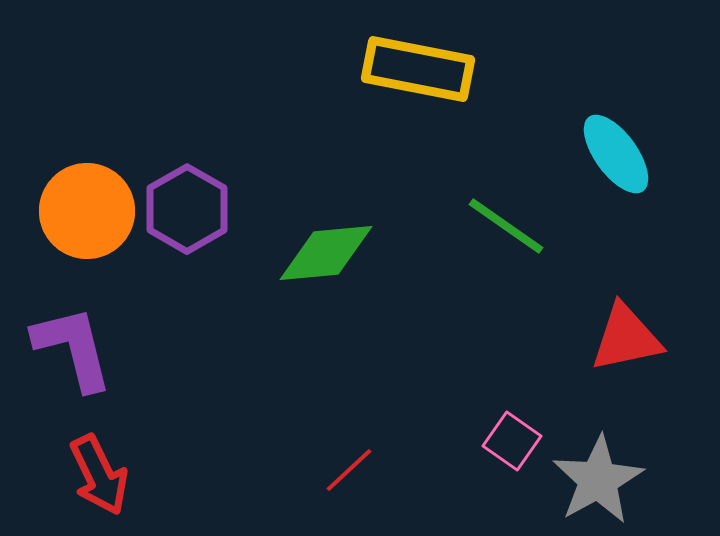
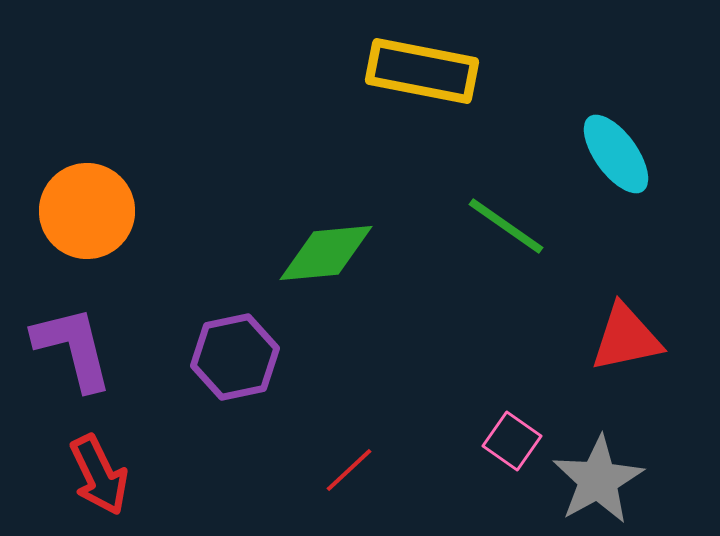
yellow rectangle: moved 4 px right, 2 px down
purple hexagon: moved 48 px right, 148 px down; rotated 18 degrees clockwise
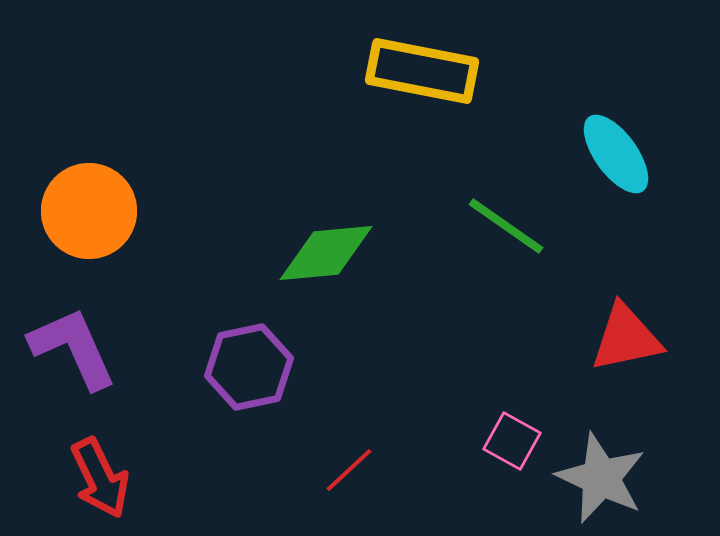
orange circle: moved 2 px right
purple L-shape: rotated 10 degrees counterclockwise
purple hexagon: moved 14 px right, 10 px down
pink square: rotated 6 degrees counterclockwise
red arrow: moved 1 px right, 3 px down
gray star: moved 3 px right, 2 px up; rotated 18 degrees counterclockwise
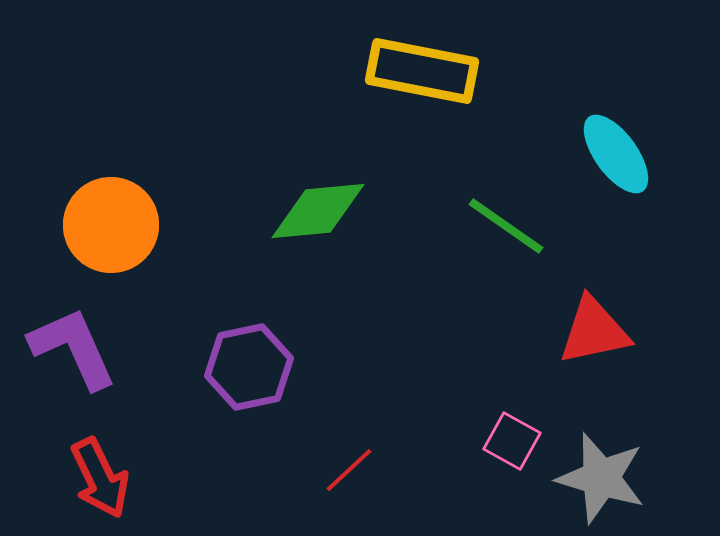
orange circle: moved 22 px right, 14 px down
green diamond: moved 8 px left, 42 px up
red triangle: moved 32 px left, 7 px up
gray star: rotated 8 degrees counterclockwise
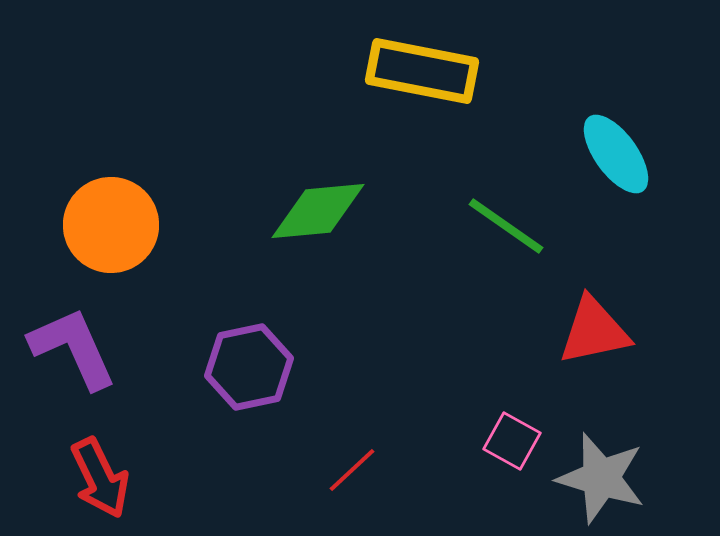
red line: moved 3 px right
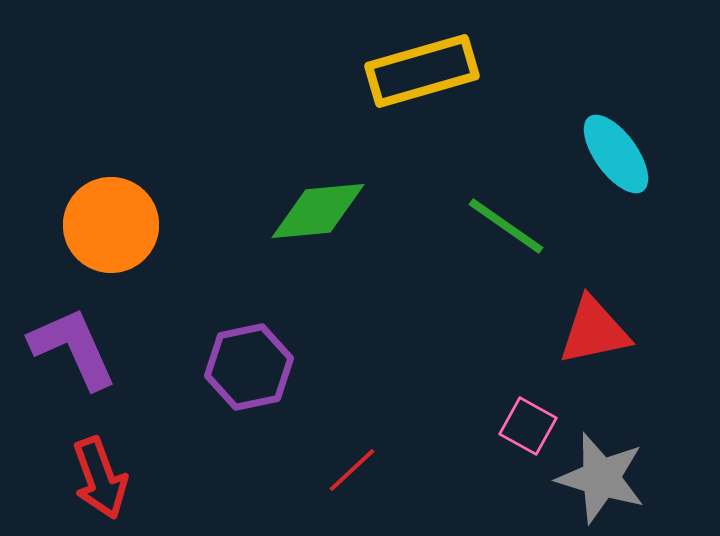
yellow rectangle: rotated 27 degrees counterclockwise
pink square: moved 16 px right, 15 px up
red arrow: rotated 6 degrees clockwise
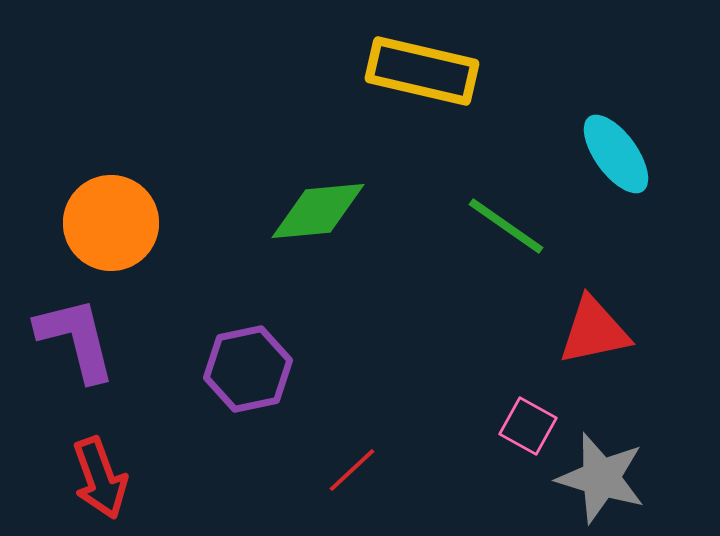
yellow rectangle: rotated 29 degrees clockwise
orange circle: moved 2 px up
purple L-shape: moved 3 px right, 9 px up; rotated 10 degrees clockwise
purple hexagon: moved 1 px left, 2 px down
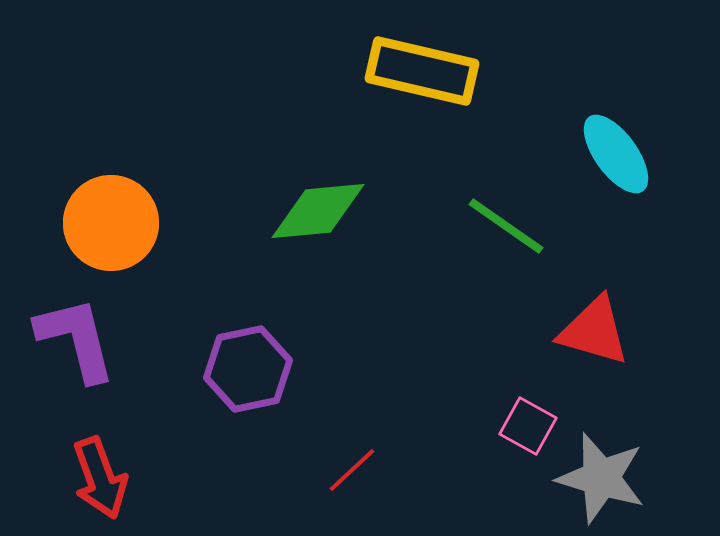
red triangle: rotated 28 degrees clockwise
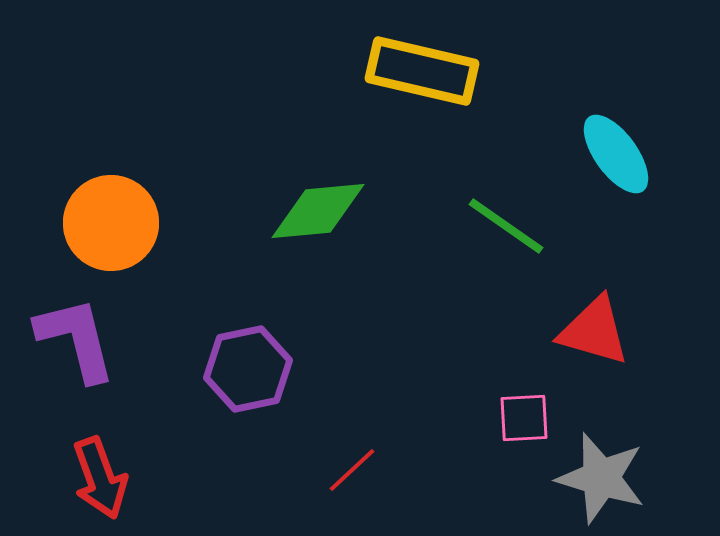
pink square: moved 4 px left, 8 px up; rotated 32 degrees counterclockwise
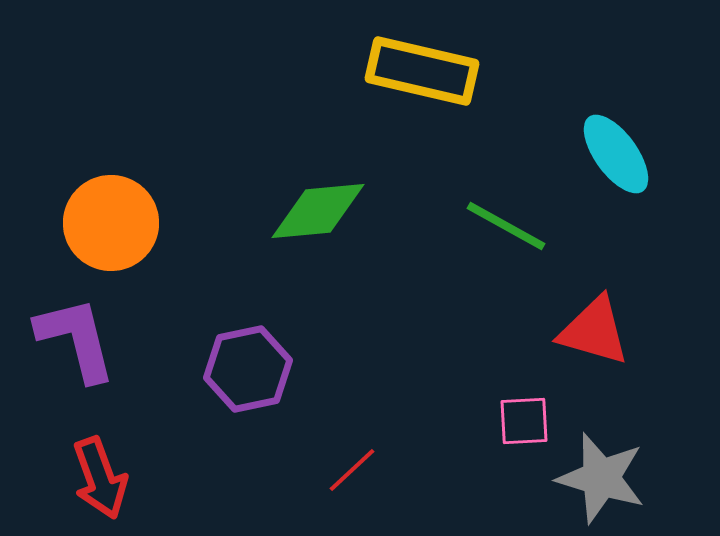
green line: rotated 6 degrees counterclockwise
pink square: moved 3 px down
